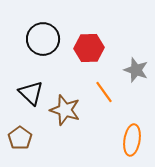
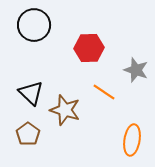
black circle: moved 9 px left, 14 px up
orange line: rotated 20 degrees counterclockwise
brown pentagon: moved 8 px right, 4 px up
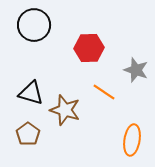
black triangle: rotated 28 degrees counterclockwise
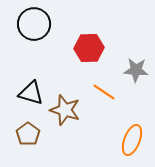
black circle: moved 1 px up
gray star: rotated 15 degrees counterclockwise
orange ellipse: rotated 12 degrees clockwise
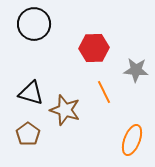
red hexagon: moved 5 px right
orange line: rotated 30 degrees clockwise
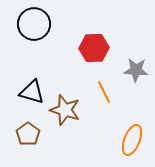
black triangle: moved 1 px right, 1 px up
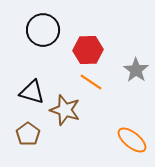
black circle: moved 9 px right, 6 px down
red hexagon: moved 6 px left, 2 px down
gray star: rotated 30 degrees clockwise
orange line: moved 13 px left, 10 px up; rotated 30 degrees counterclockwise
orange ellipse: rotated 72 degrees counterclockwise
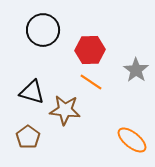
red hexagon: moved 2 px right
brown star: rotated 12 degrees counterclockwise
brown pentagon: moved 3 px down
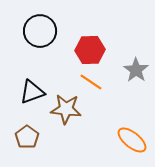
black circle: moved 3 px left, 1 px down
black triangle: rotated 36 degrees counterclockwise
brown star: moved 1 px right, 1 px up
brown pentagon: moved 1 px left
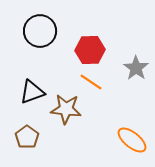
gray star: moved 2 px up
